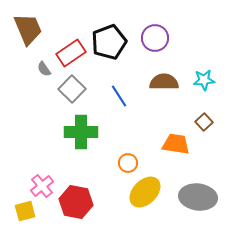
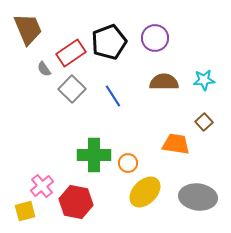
blue line: moved 6 px left
green cross: moved 13 px right, 23 px down
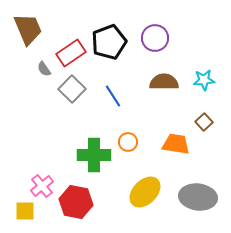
orange circle: moved 21 px up
yellow square: rotated 15 degrees clockwise
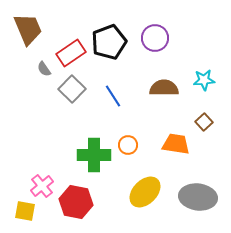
brown semicircle: moved 6 px down
orange circle: moved 3 px down
yellow square: rotated 10 degrees clockwise
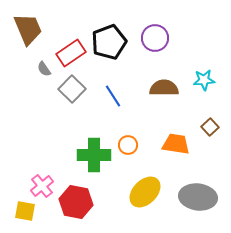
brown square: moved 6 px right, 5 px down
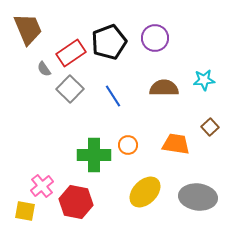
gray square: moved 2 px left
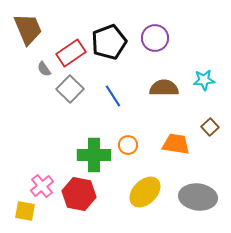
red hexagon: moved 3 px right, 8 px up
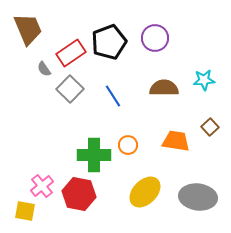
orange trapezoid: moved 3 px up
